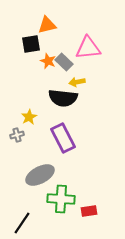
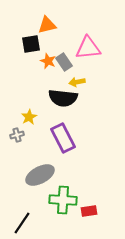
gray rectangle: rotated 12 degrees clockwise
green cross: moved 2 px right, 1 px down
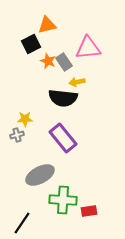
black square: rotated 18 degrees counterclockwise
yellow star: moved 4 px left, 2 px down; rotated 28 degrees clockwise
purple rectangle: rotated 12 degrees counterclockwise
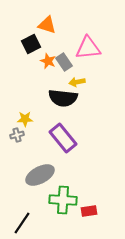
orange triangle: rotated 30 degrees clockwise
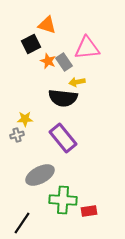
pink triangle: moved 1 px left
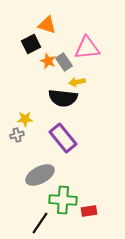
black line: moved 18 px right
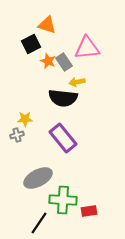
gray ellipse: moved 2 px left, 3 px down
black line: moved 1 px left
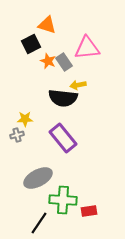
yellow arrow: moved 1 px right, 3 px down
